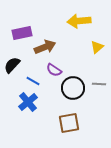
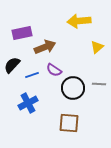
blue line: moved 1 px left, 6 px up; rotated 48 degrees counterclockwise
blue cross: moved 1 px down; rotated 12 degrees clockwise
brown square: rotated 15 degrees clockwise
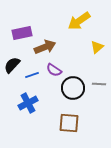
yellow arrow: rotated 30 degrees counterclockwise
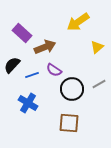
yellow arrow: moved 1 px left, 1 px down
purple rectangle: rotated 54 degrees clockwise
gray line: rotated 32 degrees counterclockwise
black circle: moved 1 px left, 1 px down
blue cross: rotated 30 degrees counterclockwise
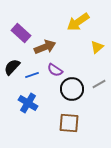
purple rectangle: moved 1 px left
black semicircle: moved 2 px down
purple semicircle: moved 1 px right
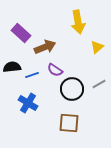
yellow arrow: rotated 65 degrees counterclockwise
black semicircle: rotated 42 degrees clockwise
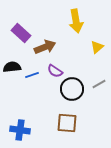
yellow arrow: moved 2 px left, 1 px up
purple semicircle: moved 1 px down
blue cross: moved 8 px left, 27 px down; rotated 24 degrees counterclockwise
brown square: moved 2 px left
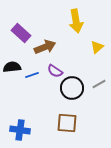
black circle: moved 1 px up
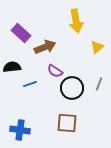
blue line: moved 2 px left, 9 px down
gray line: rotated 40 degrees counterclockwise
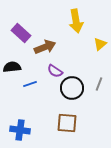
yellow triangle: moved 3 px right, 3 px up
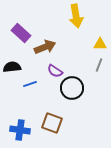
yellow arrow: moved 5 px up
yellow triangle: rotated 40 degrees clockwise
gray line: moved 19 px up
brown square: moved 15 px left; rotated 15 degrees clockwise
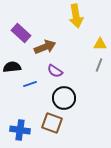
black circle: moved 8 px left, 10 px down
